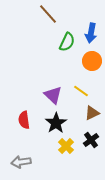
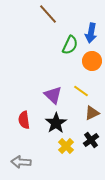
green semicircle: moved 3 px right, 3 px down
gray arrow: rotated 12 degrees clockwise
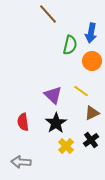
green semicircle: rotated 12 degrees counterclockwise
red semicircle: moved 1 px left, 2 px down
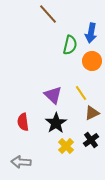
yellow line: moved 2 px down; rotated 21 degrees clockwise
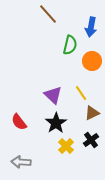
blue arrow: moved 6 px up
red semicircle: moved 4 px left; rotated 30 degrees counterclockwise
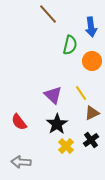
blue arrow: rotated 18 degrees counterclockwise
black star: moved 1 px right, 1 px down
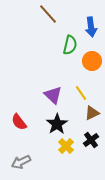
gray arrow: rotated 30 degrees counterclockwise
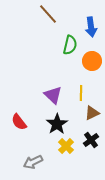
yellow line: rotated 35 degrees clockwise
gray arrow: moved 12 px right
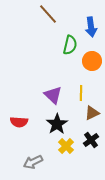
red semicircle: rotated 48 degrees counterclockwise
